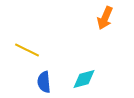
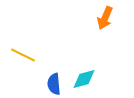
yellow line: moved 4 px left, 5 px down
blue semicircle: moved 10 px right, 2 px down
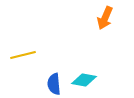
yellow line: rotated 40 degrees counterclockwise
cyan diamond: moved 1 px down; rotated 25 degrees clockwise
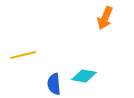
cyan diamond: moved 4 px up
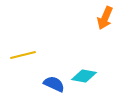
blue semicircle: rotated 120 degrees clockwise
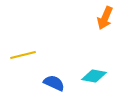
cyan diamond: moved 10 px right
blue semicircle: moved 1 px up
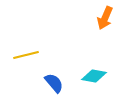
yellow line: moved 3 px right
blue semicircle: rotated 25 degrees clockwise
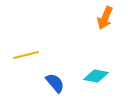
cyan diamond: moved 2 px right
blue semicircle: moved 1 px right
